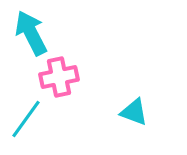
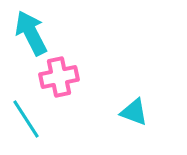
cyan line: rotated 69 degrees counterclockwise
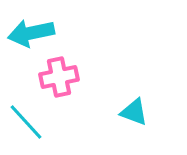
cyan arrow: rotated 75 degrees counterclockwise
cyan line: moved 3 px down; rotated 9 degrees counterclockwise
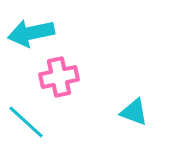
cyan line: rotated 6 degrees counterclockwise
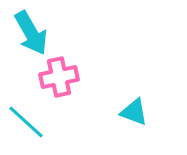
cyan arrow: rotated 108 degrees counterclockwise
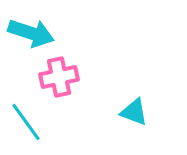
cyan arrow: rotated 42 degrees counterclockwise
cyan line: rotated 12 degrees clockwise
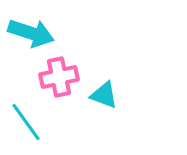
cyan triangle: moved 30 px left, 17 px up
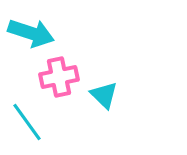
cyan triangle: rotated 24 degrees clockwise
cyan line: moved 1 px right
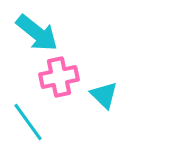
cyan arrow: moved 6 px right; rotated 21 degrees clockwise
cyan line: moved 1 px right
